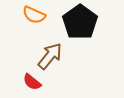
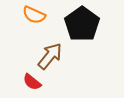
black pentagon: moved 2 px right, 2 px down
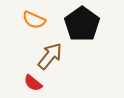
orange semicircle: moved 5 px down
red semicircle: moved 1 px right, 1 px down
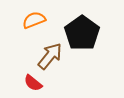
orange semicircle: rotated 135 degrees clockwise
black pentagon: moved 9 px down
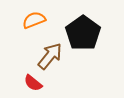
black pentagon: moved 1 px right
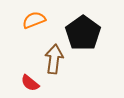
brown arrow: moved 4 px right, 3 px down; rotated 32 degrees counterclockwise
red semicircle: moved 3 px left
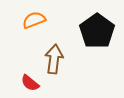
black pentagon: moved 14 px right, 2 px up
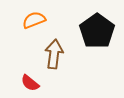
brown arrow: moved 5 px up
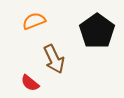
orange semicircle: moved 1 px down
brown arrow: moved 5 px down; rotated 148 degrees clockwise
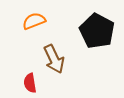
black pentagon: rotated 8 degrees counterclockwise
red semicircle: rotated 42 degrees clockwise
